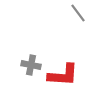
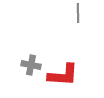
gray line: rotated 36 degrees clockwise
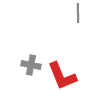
red L-shape: moved 1 px left, 1 px down; rotated 64 degrees clockwise
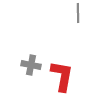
red L-shape: rotated 148 degrees counterclockwise
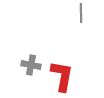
gray line: moved 3 px right
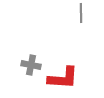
red L-shape: moved 1 px right, 2 px down; rotated 84 degrees clockwise
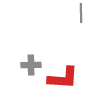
gray cross: rotated 12 degrees counterclockwise
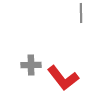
red L-shape: rotated 48 degrees clockwise
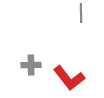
red L-shape: moved 6 px right
